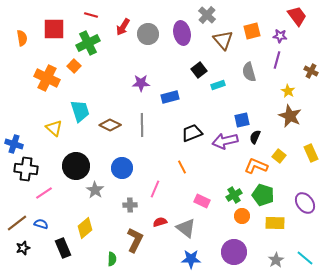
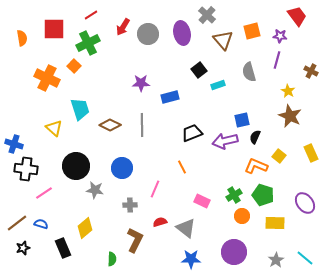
red line at (91, 15): rotated 48 degrees counterclockwise
cyan trapezoid at (80, 111): moved 2 px up
gray star at (95, 190): rotated 24 degrees counterclockwise
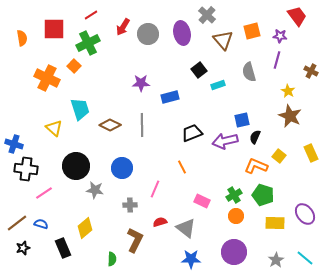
purple ellipse at (305, 203): moved 11 px down
orange circle at (242, 216): moved 6 px left
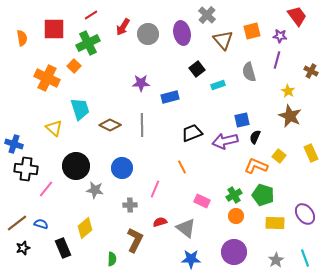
black square at (199, 70): moved 2 px left, 1 px up
pink line at (44, 193): moved 2 px right, 4 px up; rotated 18 degrees counterclockwise
cyan line at (305, 258): rotated 30 degrees clockwise
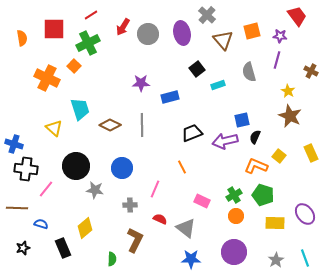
red semicircle at (160, 222): moved 3 px up; rotated 40 degrees clockwise
brown line at (17, 223): moved 15 px up; rotated 40 degrees clockwise
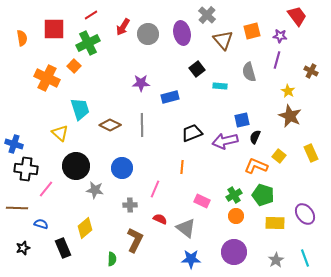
cyan rectangle at (218, 85): moved 2 px right, 1 px down; rotated 24 degrees clockwise
yellow triangle at (54, 128): moved 6 px right, 5 px down
orange line at (182, 167): rotated 32 degrees clockwise
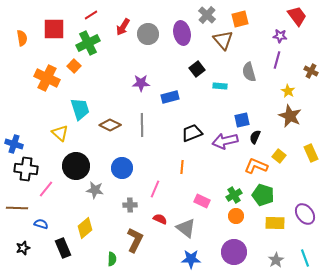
orange square at (252, 31): moved 12 px left, 12 px up
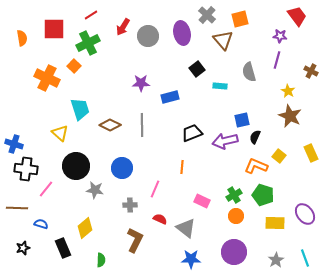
gray circle at (148, 34): moved 2 px down
green semicircle at (112, 259): moved 11 px left, 1 px down
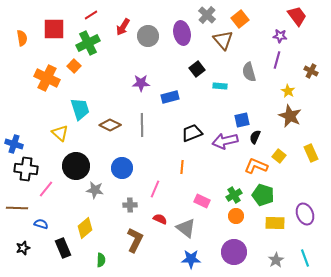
orange square at (240, 19): rotated 24 degrees counterclockwise
purple ellipse at (305, 214): rotated 15 degrees clockwise
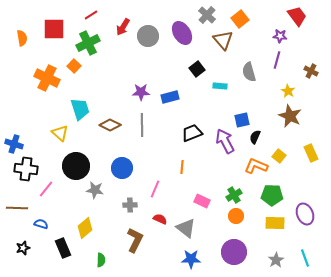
purple ellipse at (182, 33): rotated 20 degrees counterclockwise
purple star at (141, 83): moved 9 px down
purple arrow at (225, 141): rotated 75 degrees clockwise
green pentagon at (263, 195): moved 9 px right; rotated 15 degrees counterclockwise
